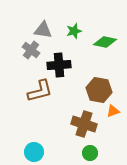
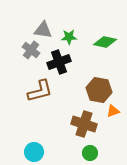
green star: moved 5 px left, 6 px down; rotated 14 degrees clockwise
black cross: moved 3 px up; rotated 15 degrees counterclockwise
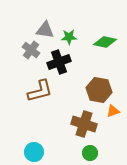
gray triangle: moved 2 px right
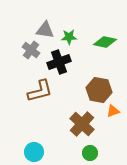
brown cross: moved 2 px left; rotated 25 degrees clockwise
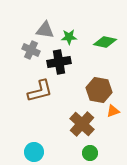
gray cross: rotated 12 degrees counterclockwise
black cross: rotated 10 degrees clockwise
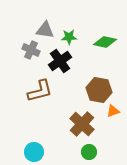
black cross: moved 1 px right, 1 px up; rotated 25 degrees counterclockwise
green circle: moved 1 px left, 1 px up
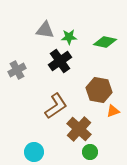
gray cross: moved 14 px left, 20 px down; rotated 36 degrees clockwise
brown L-shape: moved 16 px right, 15 px down; rotated 20 degrees counterclockwise
brown cross: moved 3 px left, 5 px down
green circle: moved 1 px right
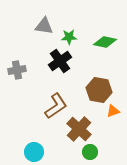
gray triangle: moved 1 px left, 4 px up
gray cross: rotated 18 degrees clockwise
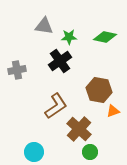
green diamond: moved 5 px up
